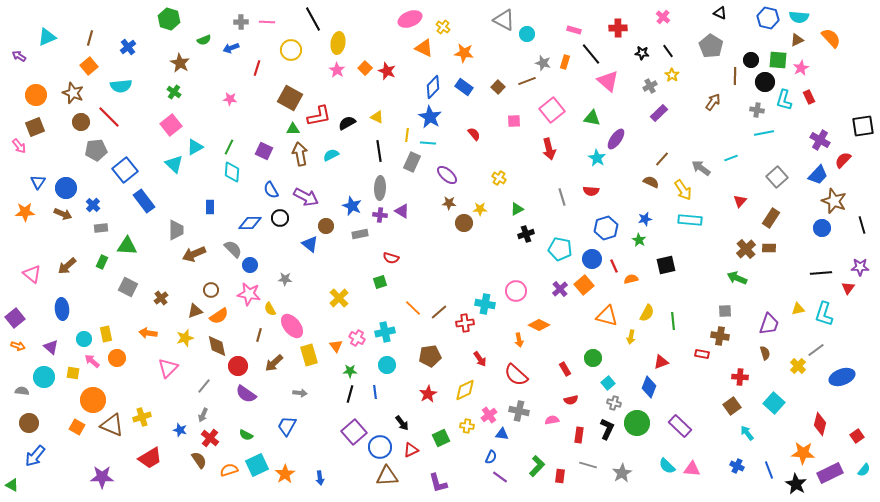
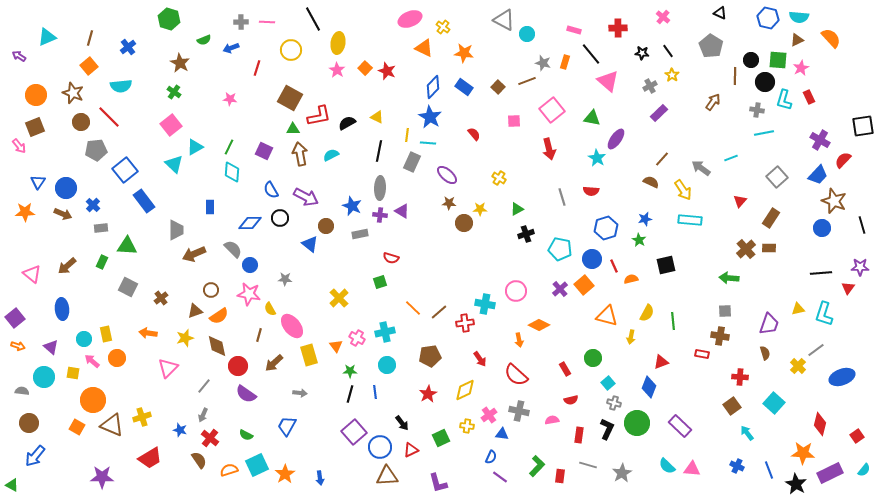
black line at (379, 151): rotated 20 degrees clockwise
green arrow at (737, 278): moved 8 px left; rotated 18 degrees counterclockwise
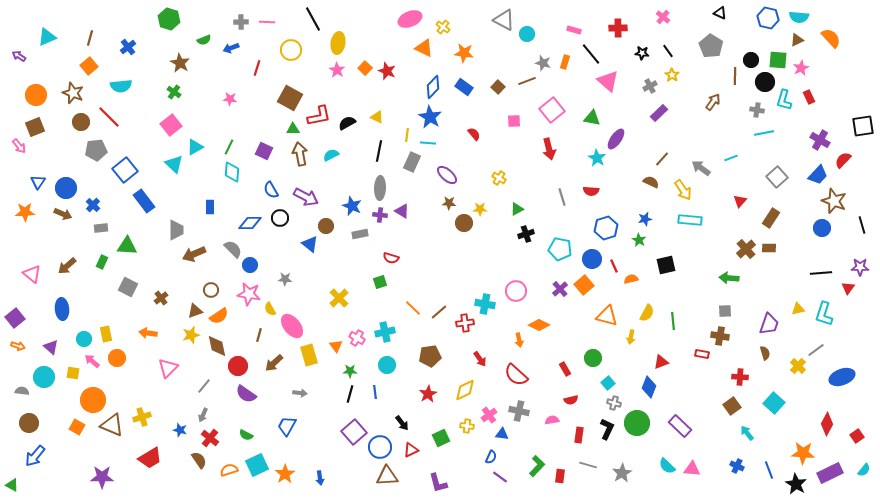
yellow star at (185, 338): moved 6 px right, 3 px up
red diamond at (820, 424): moved 7 px right; rotated 15 degrees clockwise
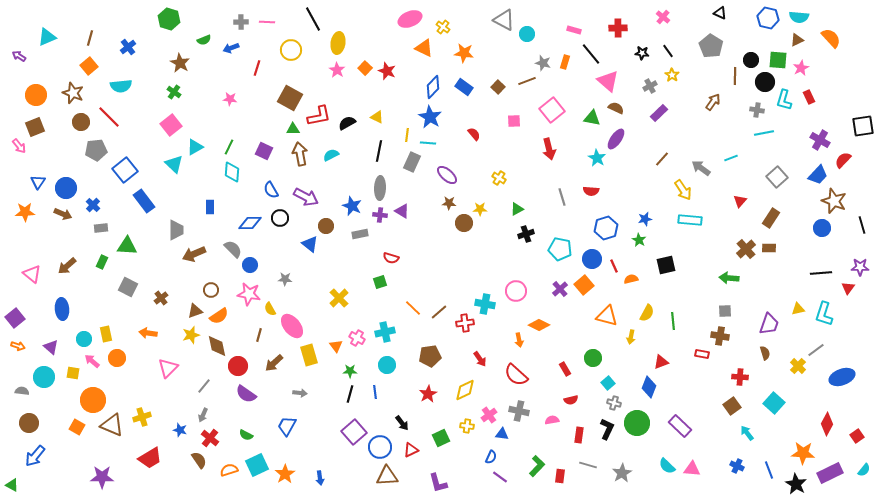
brown semicircle at (651, 182): moved 35 px left, 74 px up
